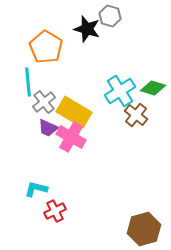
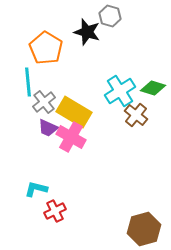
black star: moved 3 px down
orange pentagon: moved 1 px down
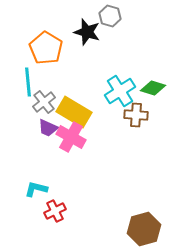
brown cross: rotated 35 degrees counterclockwise
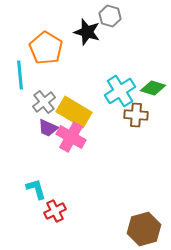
cyan line: moved 8 px left, 7 px up
cyan L-shape: rotated 60 degrees clockwise
